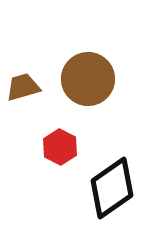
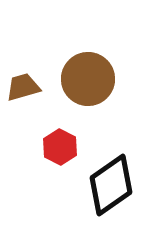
black diamond: moved 1 px left, 3 px up
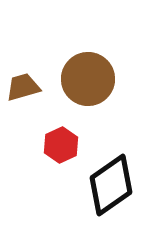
red hexagon: moved 1 px right, 2 px up; rotated 8 degrees clockwise
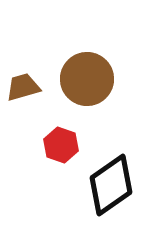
brown circle: moved 1 px left
red hexagon: rotated 16 degrees counterclockwise
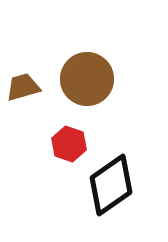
red hexagon: moved 8 px right, 1 px up
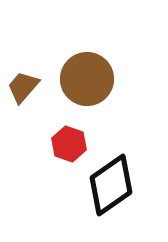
brown trapezoid: rotated 33 degrees counterclockwise
